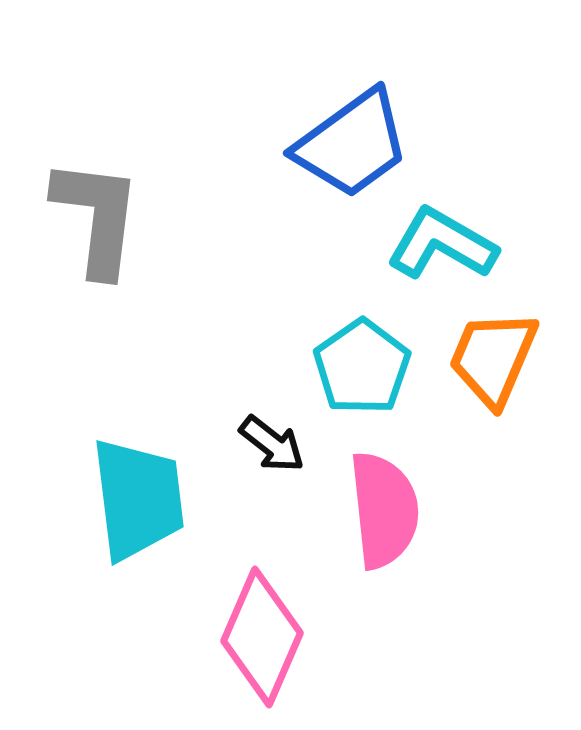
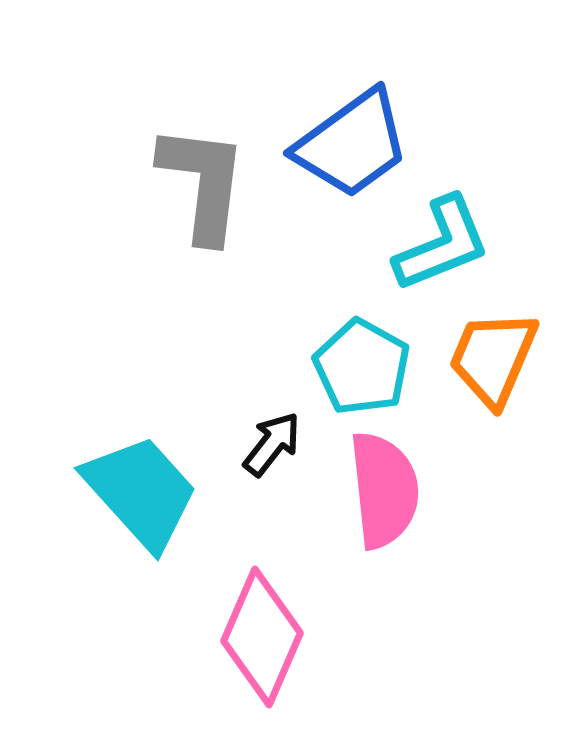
gray L-shape: moved 106 px right, 34 px up
cyan L-shape: rotated 128 degrees clockwise
cyan pentagon: rotated 8 degrees counterclockwise
black arrow: rotated 90 degrees counterclockwise
cyan trapezoid: moved 3 px right, 7 px up; rotated 35 degrees counterclockwise
pink semicircle: moved 20 px up
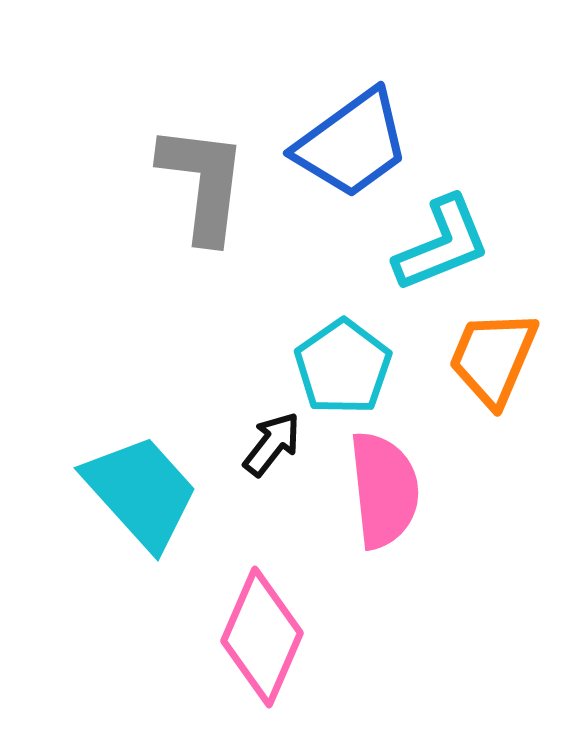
cyan pentagon: moved 19 px left; rotated 8 degrees clockwise
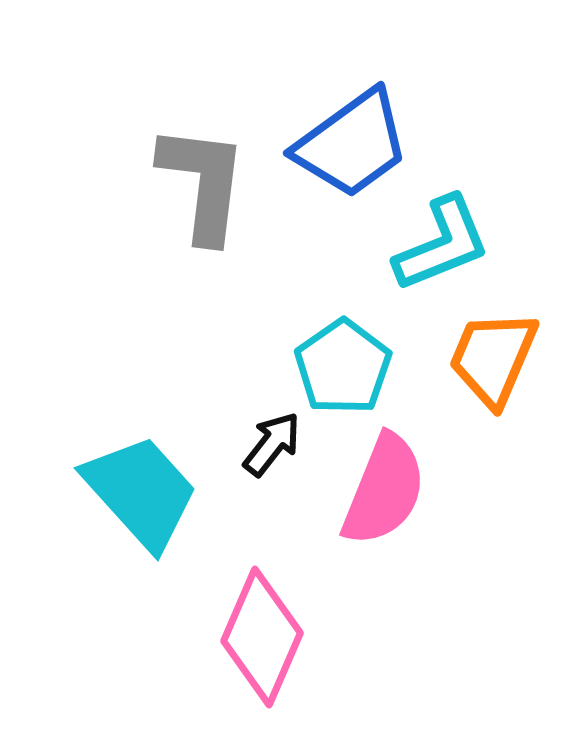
pink semicircle: rotated 28 degrees clockwise
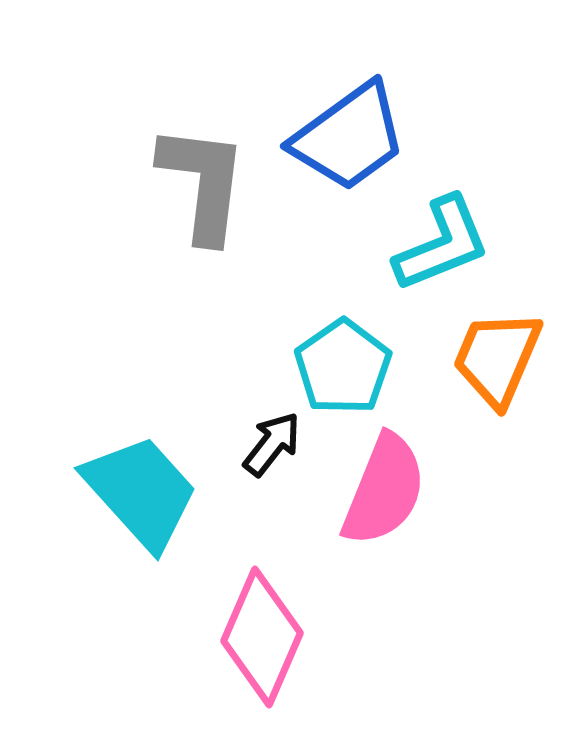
blue trapezoid: moved 3 px left, 7 px up
orange trapezoid: moved 4 px right
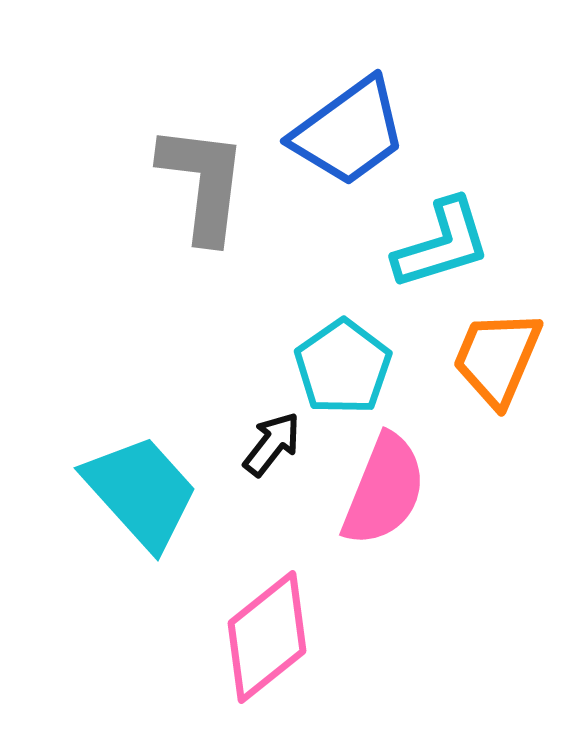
blue trapezoid: moved 5 px up
cyan L-shape: rotated 5 degrees clockwise
pink diamond: moved 5 px right; rotated 28 degrees clockwise
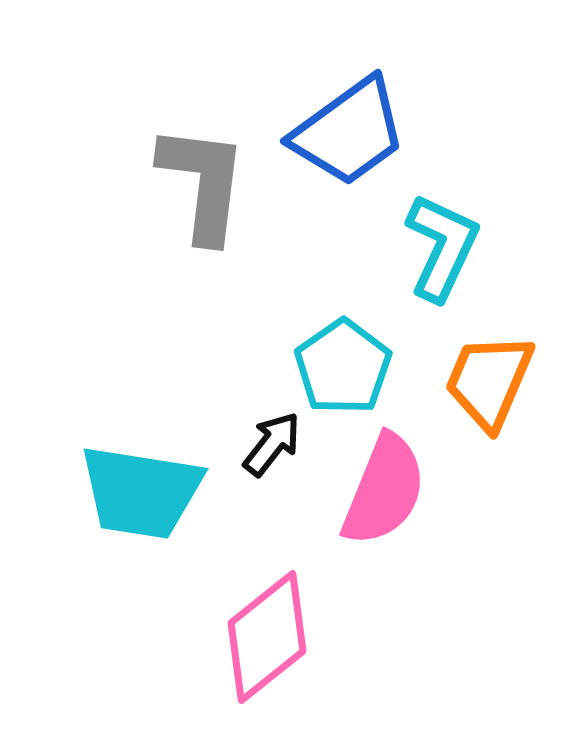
cyan L-shape: moved 3 px down; rotated 48 degrees counterclockwise
orange trapezoid: moved 8 px left, 23 px down
cyan trapezoid: rotated 141 degrees clockwise
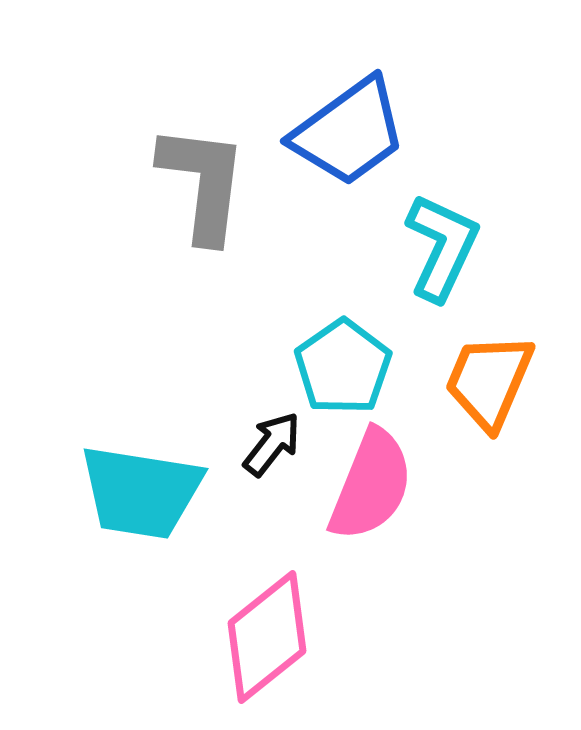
pink semicircle: moved 13 px left, 5 px up
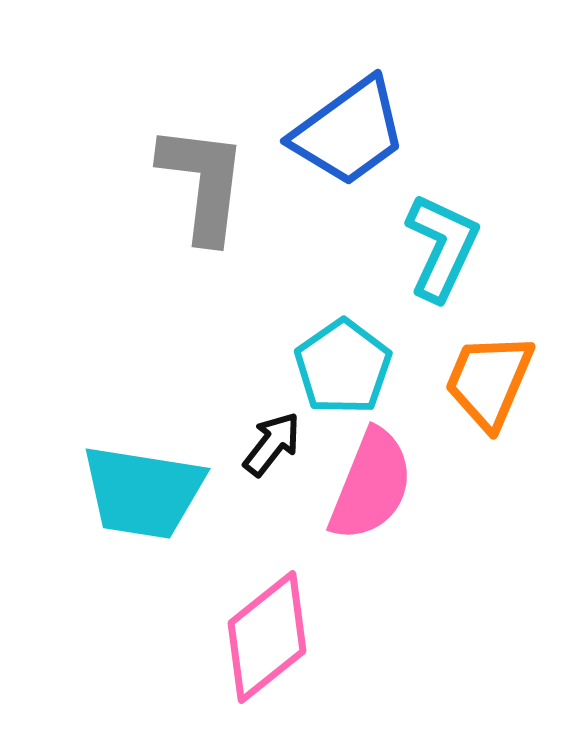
cyan trapezoid: moved 2 px right
